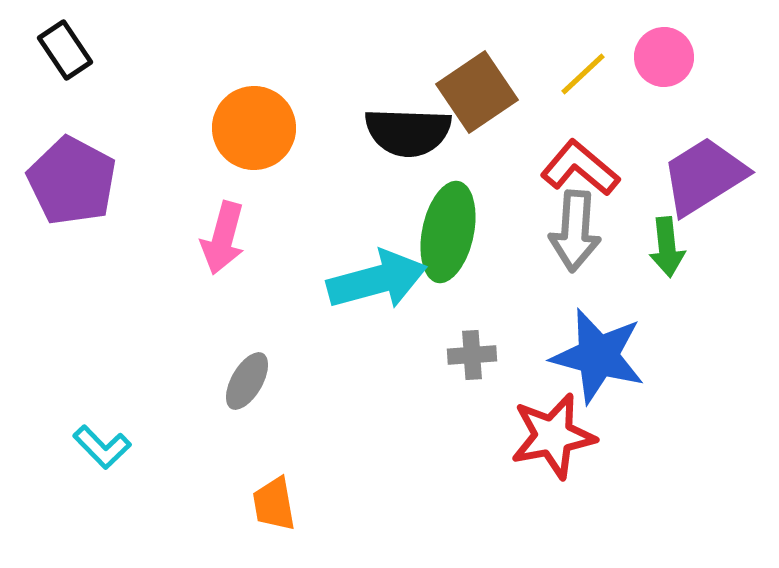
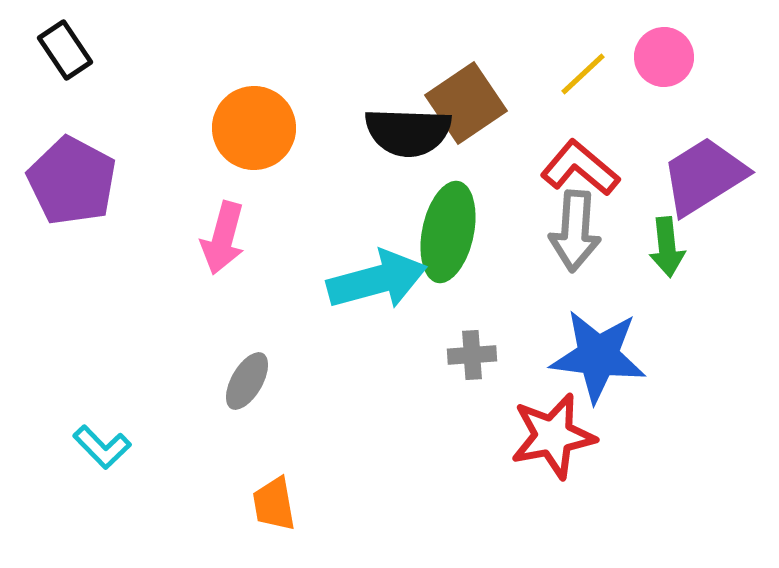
brown square: moved 11 px left, 11 px down
blue star: rotated 8 degrees counterclockwise
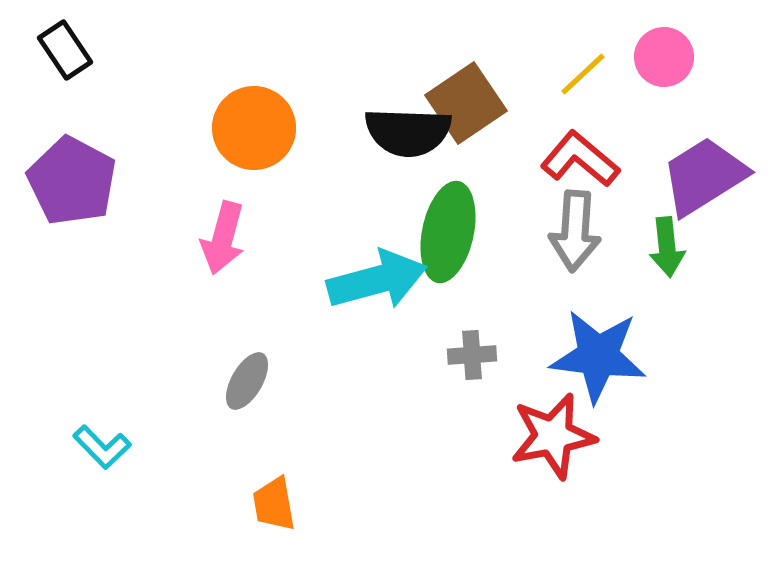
red L-shape: moved 9 px up
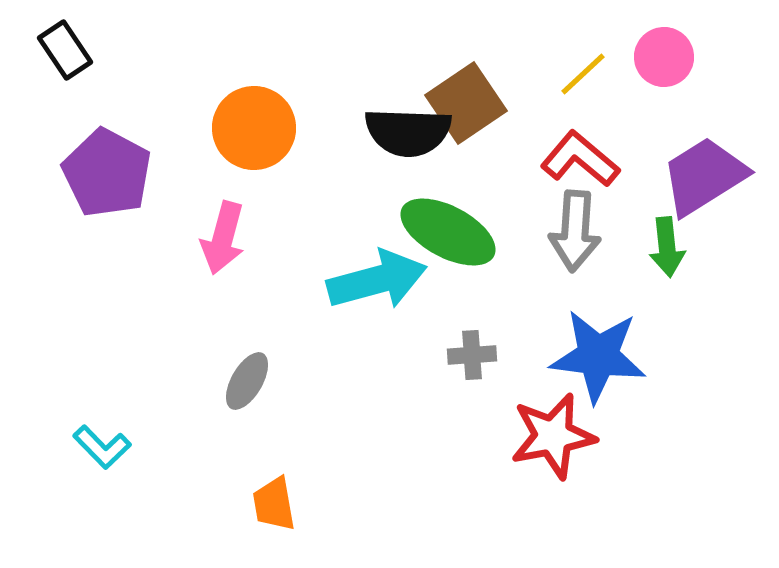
purple pentagon: moved 35 px right, 8 px up
green ellipse: rotated 74 degrees counterclockwise
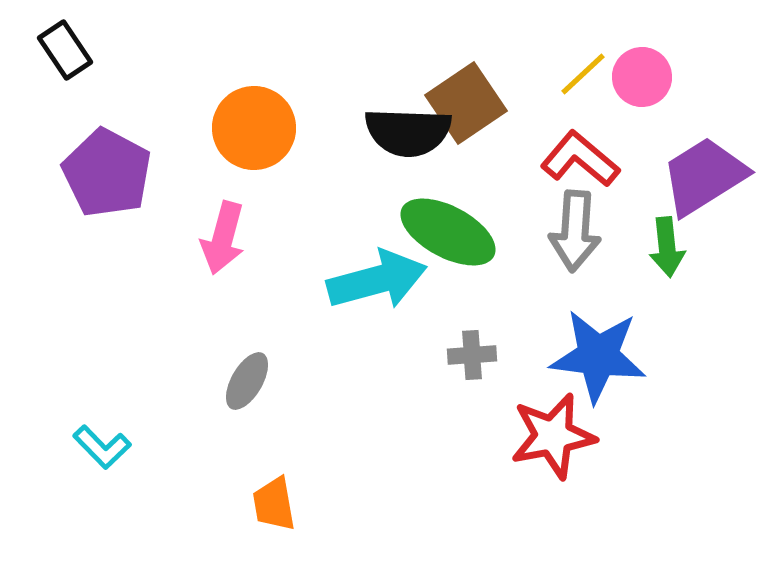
pink circle: moved 22 px left, 20 px down
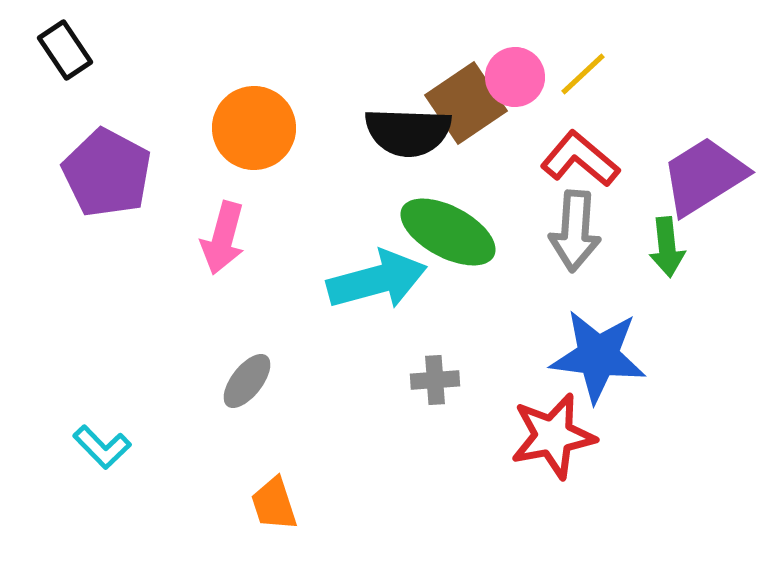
pink circle: moved 127 px left
gray cross: moved 37 px left, 25 px down
gray ellipse: rotated 8 degrees clockwise
orange trapezoid: rotated 8 degrees counterclockwise
